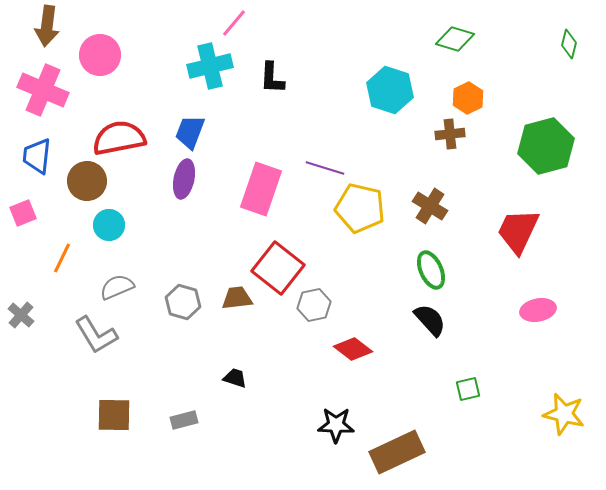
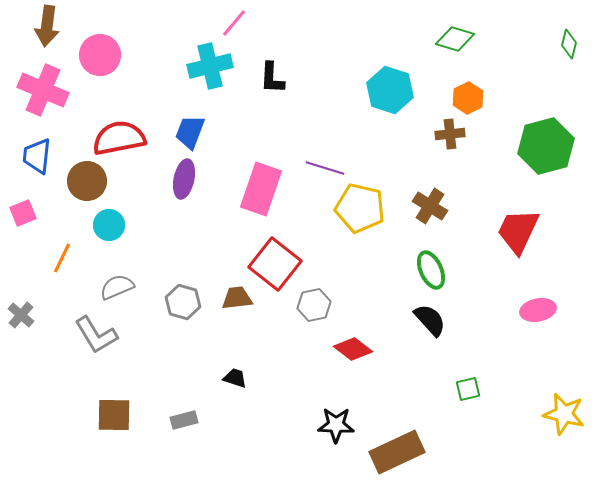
red square at (278, 268): moved 3 px left, 4 px up
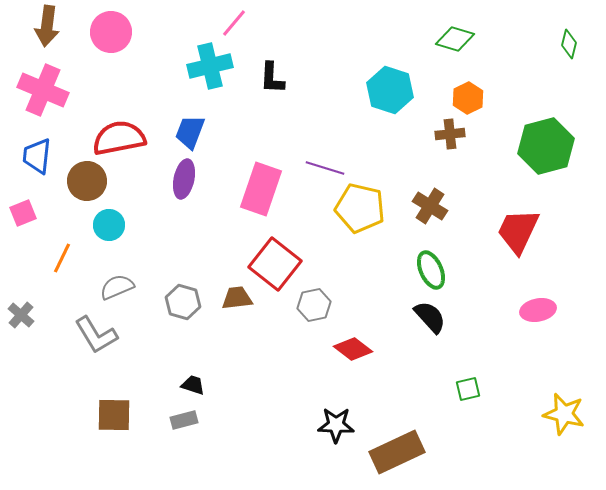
pink circle at (100, 55): moved 11 px right, 23 px up
black semicircle at (430, 320): moved 3 px up
black trapezoid at (235, 378): moved 42 px left, 7 px down
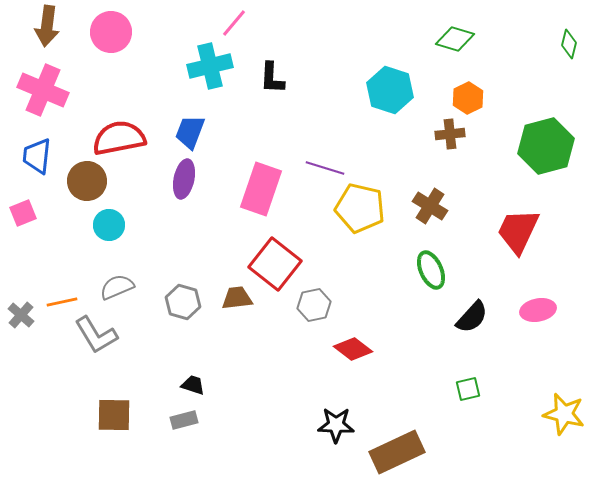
orange line at (62, 258): moved 44 px down; rotated 52 degrees clockwise
black semicircle at (430, 317): moved 42 px right; rotated 84 degrees clockwise
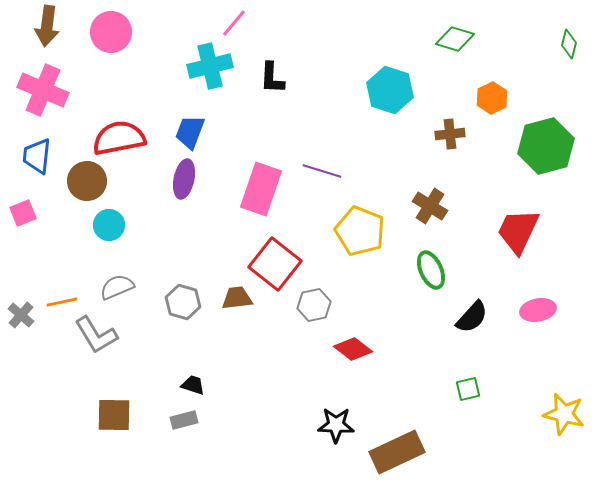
orange hexagon at (468, 98): moved 24 px right
purple line at (325, 168): moved 3 px left, 3 px down
yellow pentagon at (360, 208): moved 23 px down; rotated 9 degrees clockwise
